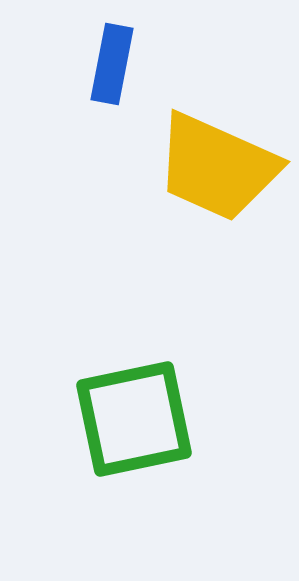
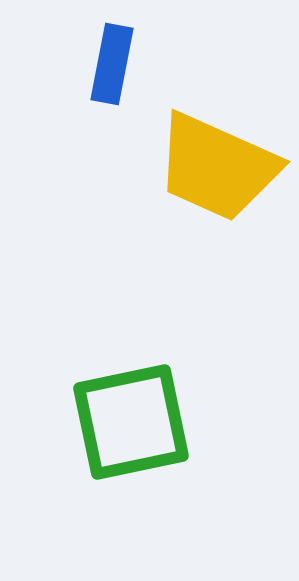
green square: moved 3 px left, 3 px down
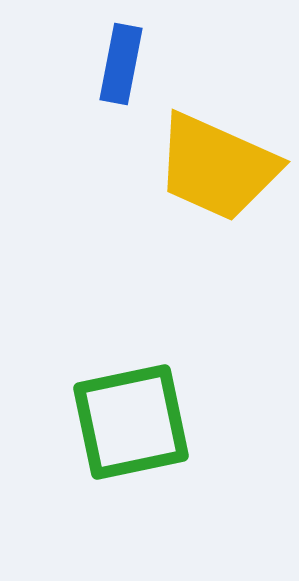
blue rectangle: moved 9 px right
